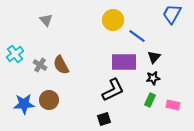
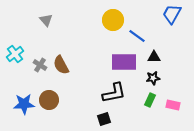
black triangle: rotated 48 degrees clockwise
black L-shape: moved 1 px right, 3 px down; rotated 15 degrees clockwise
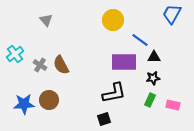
blue line: moved 3 px right, 4 px down
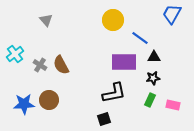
blue line: moved 2 px up
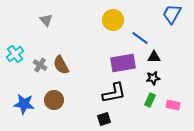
purple rectangle: moved 1 px left, 1 px down; rotated 10 degrees counterclockwise
brown circle: moved 5 px right
blue star: rotated 10 degrees clockwise
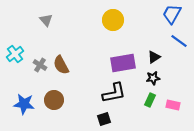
blue line: moved 39 px right, 3 px down
black triangle: rotated 32 degrees counterclockwise
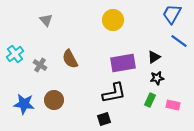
brown semicircle: moved 9 px right, 6 px up
black star: moved 4 px right
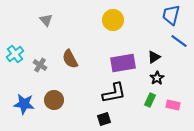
blue trapezoid: moved 1 px left, 1 px down; rotated 15 degrees counterclockwise
black star: rotated 24 degrees counterclockwise
